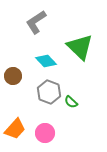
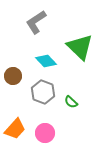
gray hexagon: moved 6 px left
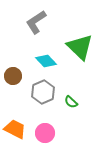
gray hexagon: rotated 15 degrees clockwise
orange trapezoid: rotated 105 degrees counterclockwise
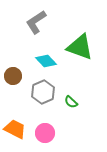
green triangle: rotated 24 degrees counterclockwise
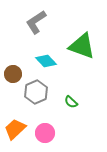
green triangle: moved 2 px right, 1 px up
brown circle: moved 2 px up
gray hexagon: moved 7 px left
orange trapezoid: rotated 70 degrees counterclockwise
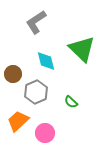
green triangle: moved 3 px down; rotated 24 degrees clockwise
cyan diamond: rotated 30 degrees clockwise
orange trapezoid: moved 3 px right, 8 px up
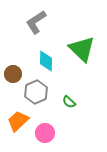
cyan diamond: rotated 15 degrees clockwise
green semicircle: moved 2 px left
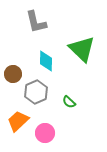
gray L-shape: rotated 70 degrees counterclockwise
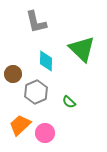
orange trapezoid: moved 2 px right, 4 px down
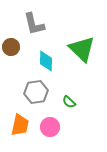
gray L-shape: moved 2 px left, 2 px down
brown circle: moved 2 px left, 27 px up
gray hexagon: rotated 15 degrees clockwise
orange trapezoid: rotated 145 degrees clockwise
pink circle: moved 5 px right, 6 px up
